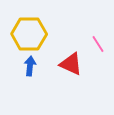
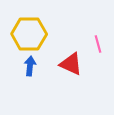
pink line: rotated 18 degrees clockwise
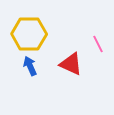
pink line: rotated 12 degrees counterclockwise
blue arrow: rotated 30 degrees counterclockwise
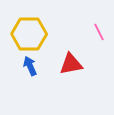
pink line: moved 1 px right, 12 px up
red triangle: rotated 35 degrees counterclockwise
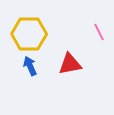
red triangle: moved 1 px left
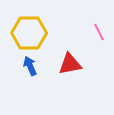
yellow hexagon: moved 1 px up
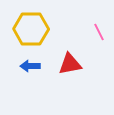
yellow hexagon: moved 2 px right, 4 px up
blue arrow: rotated 66 degrees counterclockwise
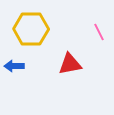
blue arrow: moved 16 px left
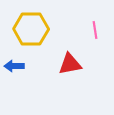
pink line: moved 4 px left, 2 px up; rotated 18 degrees clockwise
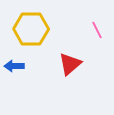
pink line: moved 2 px right; rotated 18 degrees counterclockwise
red triangle: rotated 30 degrees counterclockwise
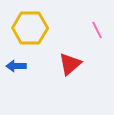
yellow hexagon: moved 1 px left, 1 px up
blue arrow: moved 2 px right
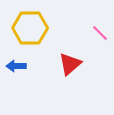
pink line: moved 3 px right, 3 px down; rotated 18 degrees counterclockwise
